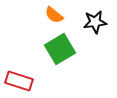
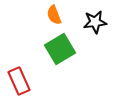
orange semicircle: rotated 30 degrees clockwise
red rectangle: rotated 48 degrees clockwise
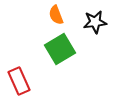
orange semicircle: moved 2 px right
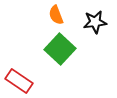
green square: rotated 16 degrees counterclockwise
red rectangle: rotated 32 degrees counterclockwise
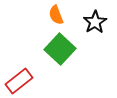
black star: rotated 25 degrees counterclockwise
red rectangle: rotated 72 degrees counterclockwise
